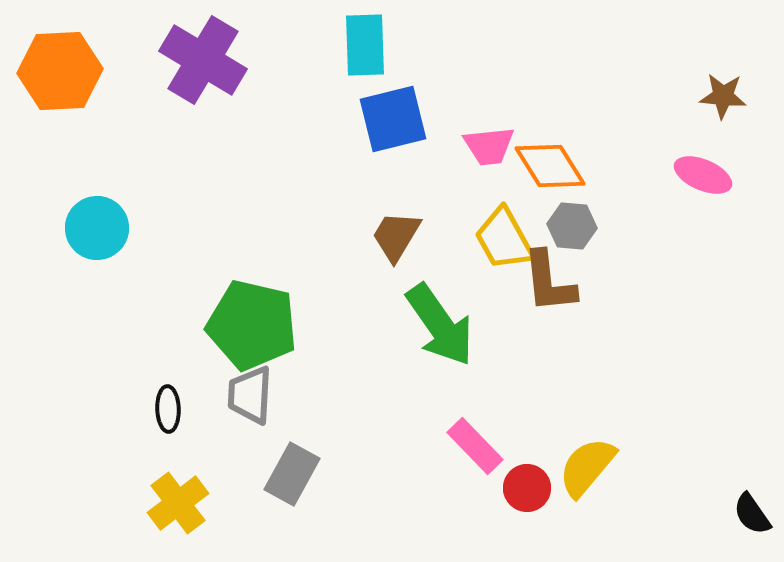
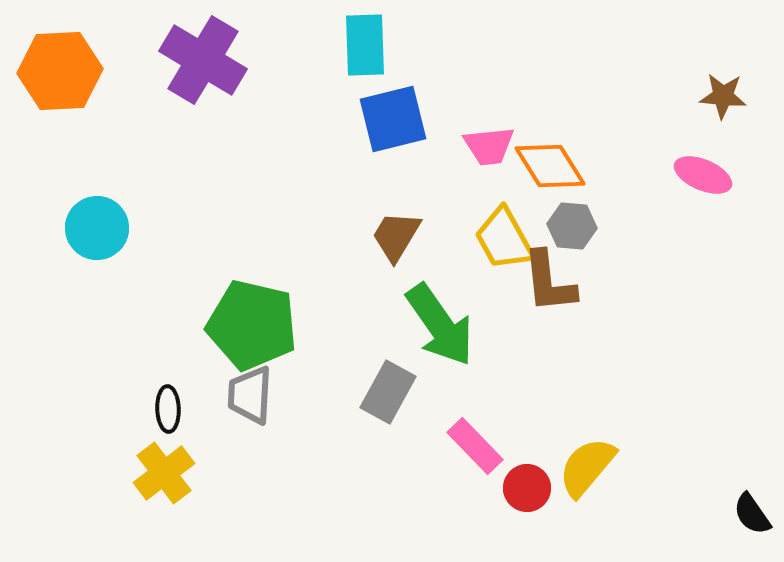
gray rectangle: moved 96 px right, 82 px up
yellow cross: moved 14 px left, 30 px up
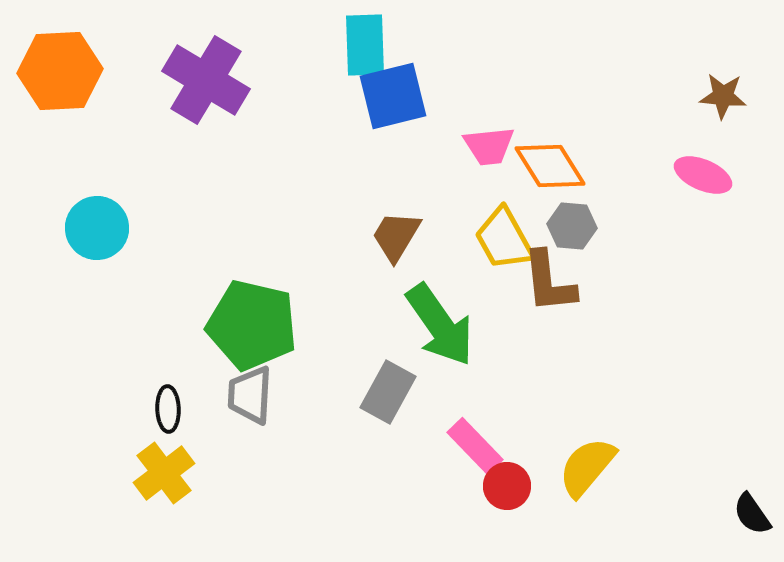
purple cross: moved 3 px right, 20 px down
blue square: moved 23 px up
red circle: moved 20 px left, 2 px up
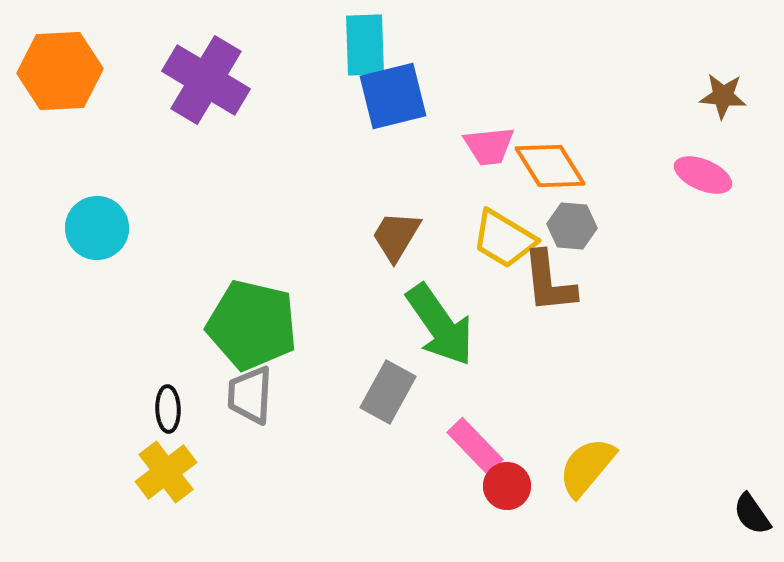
yellow trapezoid: rotated 30 degrees counterclockwise
yellow cross: moved 2 px right, 1 px up
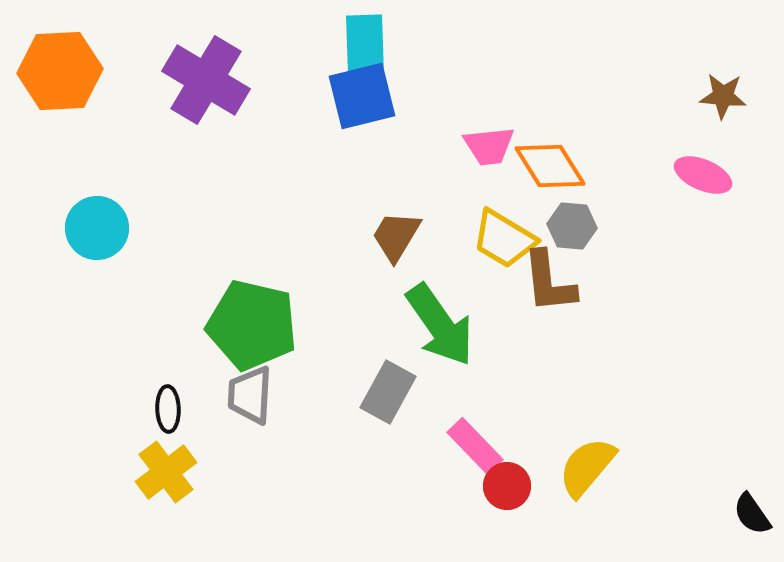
blue square: moved 31 px left
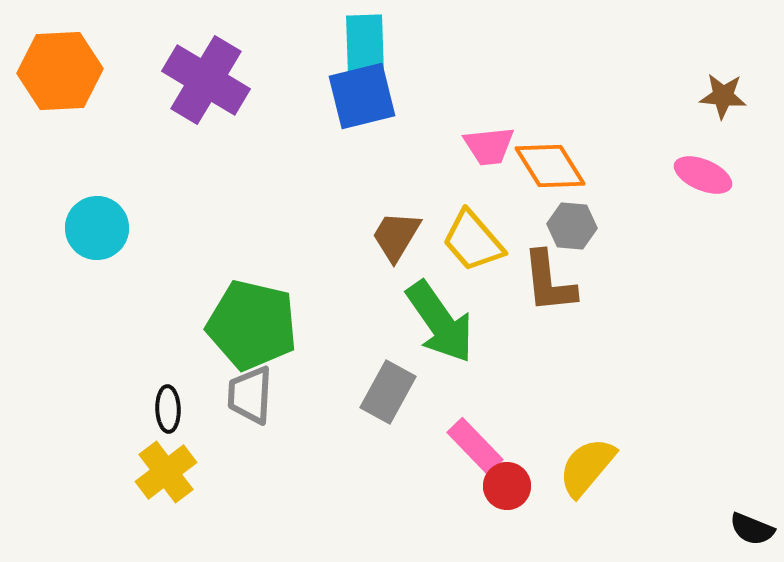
yellow trapezoid: moved 31 px left, 2 px down; rotated 18 degrees clockwise
green arrow: moved 3 px up
black semicircle: moved 15 px down; rotated 33 degrees counterclockwise
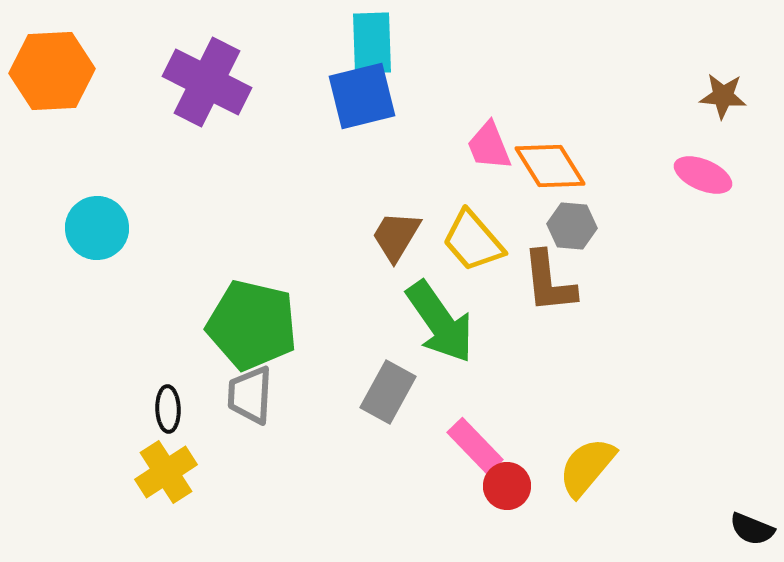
cyan rectangle: moved 7 px right, 2 px up
orange hexagon: moved 8 px left
purple cross: moved 1 px right, 2 px down; rotated 4 degrees counterclockwise
pink trapezoid: rotated 74 degrees clockwise
yellow cross: rotated 4 degrees clockwise
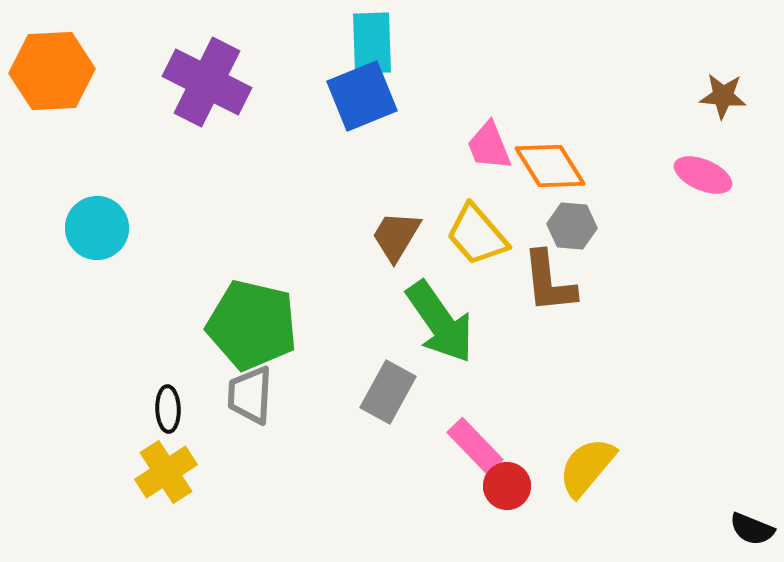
blue square: rotated 8 degrees counterclockwise
yellow trapezoid: moved 4 px right, 6 px up
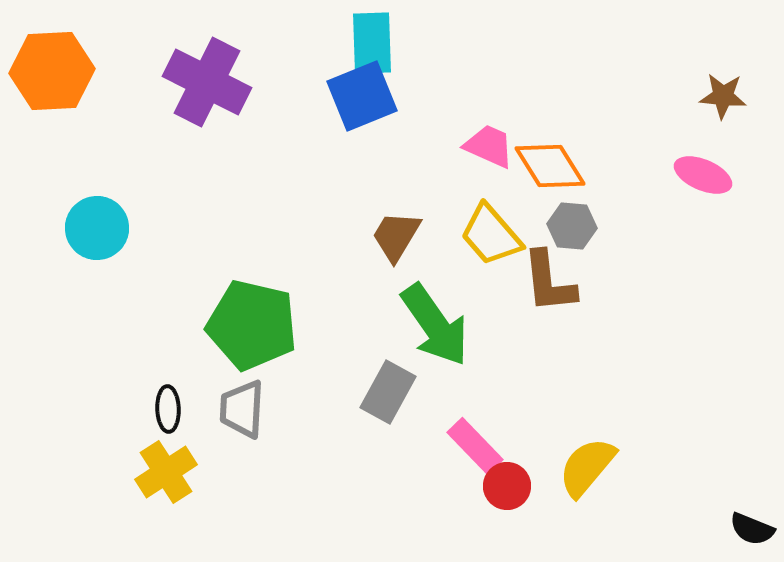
pink trapezoid: rotated 136 degrees clockwise
yellow trapezoid: moved 14 px right
green arrow: moved 5 px left, 3 px down
gray trapezoid: moved 8 px left, 14 px down
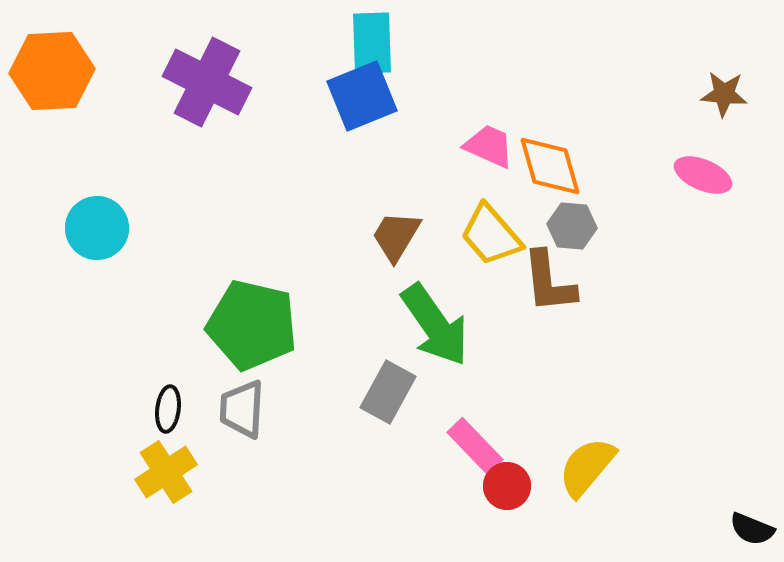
brown star: moved 1 px right, 2 px up
orange diamond: rotated 16 degrees clockwise
black ellipse: rotated 9 degrees clockwise
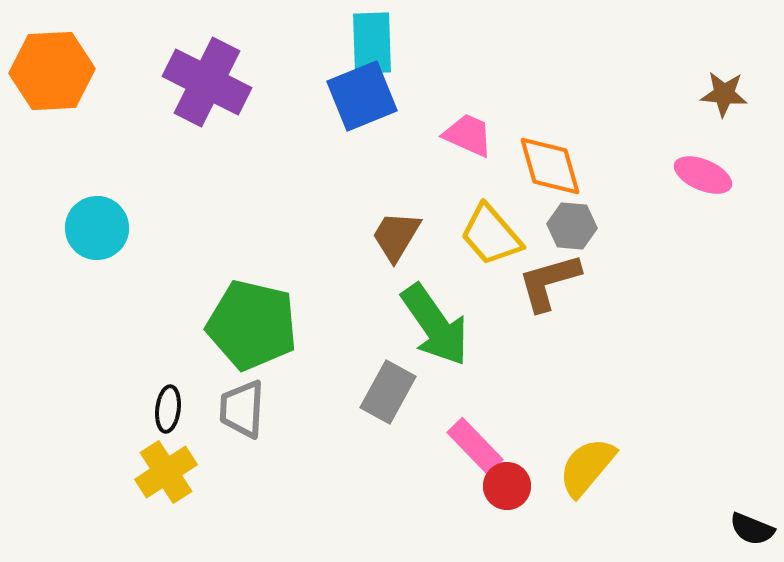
pink trapezoid: moved 21 px left, 11 px up
brown L-shape: rotated 80 degrees clockwise
